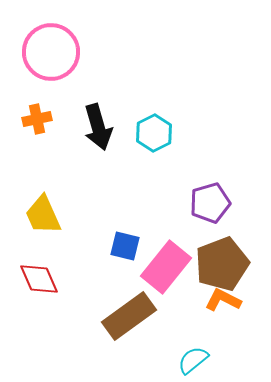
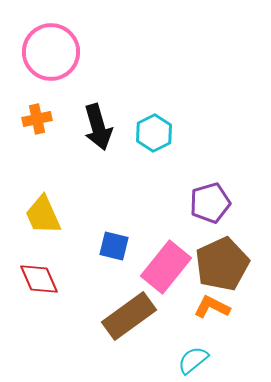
blue square: moved 11 px left
brown pentagon: rotated 4 degrees counterclockwise
orange L-shape: moved 11 px left, 7 px down
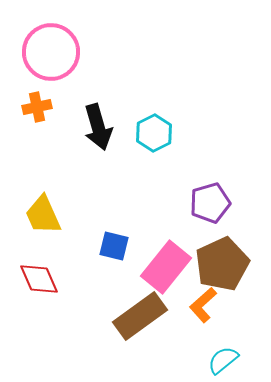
orange cross: moved 12 px up
orange L-shape: moved 9 px left, 2 px up; rotated 69 degrees counterclockwise
brown rectangle: moved 11 px right
cyan semicircle: moved 30 px right
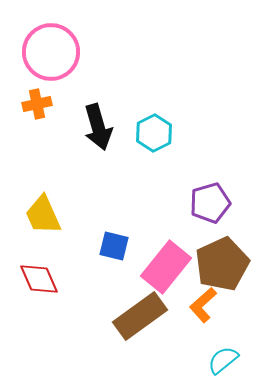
orange cross: moved 3 px up
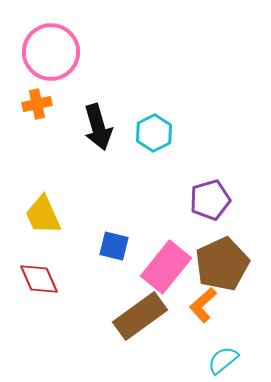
purple pentagon: moved 3 px up
